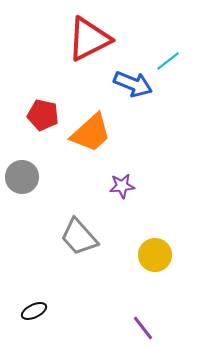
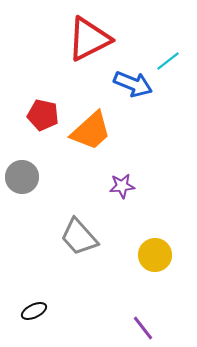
orange trapezoid: moved 2 px up
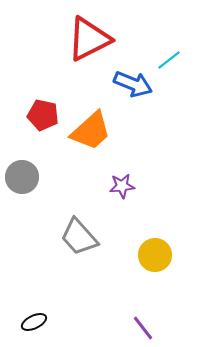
cyan line: moved 1 px right, 1 px up
black ellipse: moved 11 px down
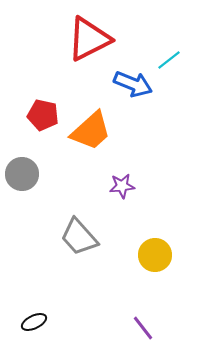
gray circle: moved 3 px up
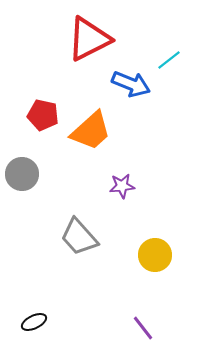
blue arrow: moved 2 px left
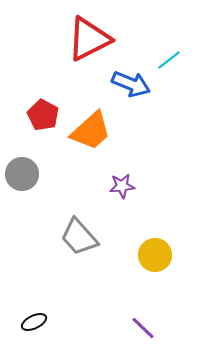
red pentagon: rotated 16 degrees clockwise
purple line: rotated 8 degrees counterclockwise
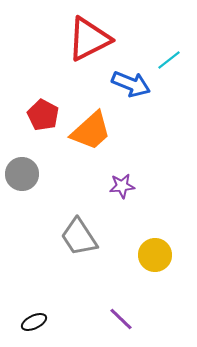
gray trapezoid: rotated 9 degrees clockwise
purple line: moved 22 px left, 9 px up
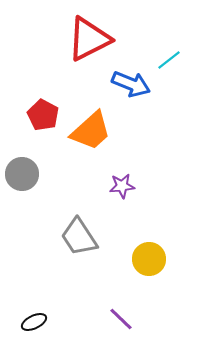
yellow circle: moved 6 px left, 4 px down
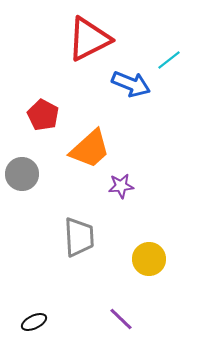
orange trapezoid: moved 1 px left, 18 px down
purple star: moved 1 px left
gray trapezoid: rotated 150 degrees counterclockwise
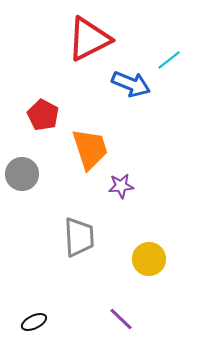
orange trapezoid: rotated 66 degrees counterclockwise
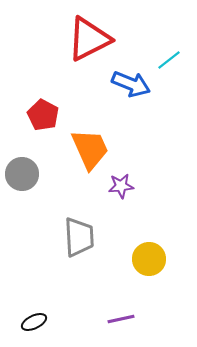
orange trapezoid: rotated 6 degrees counterclockwise
purple line: rotated 56 degrees counterclockwise
